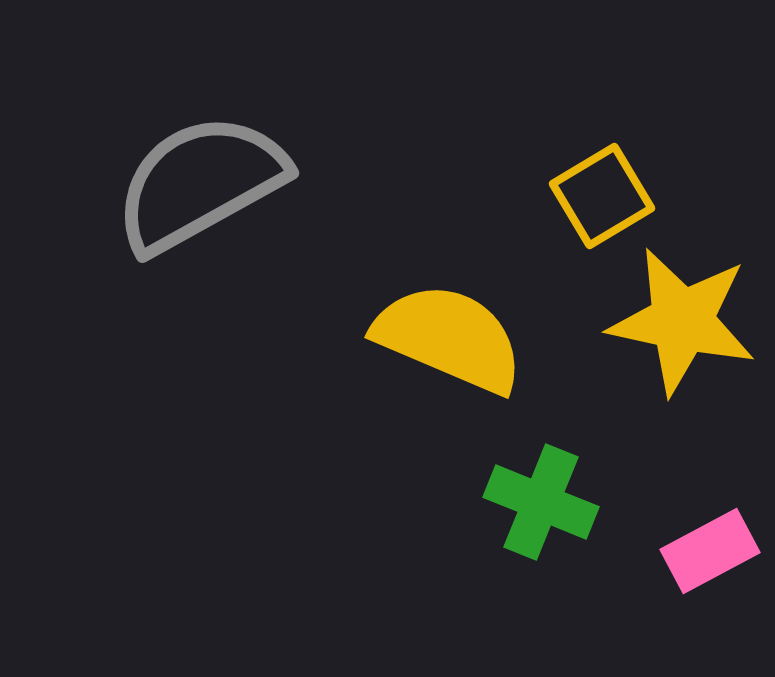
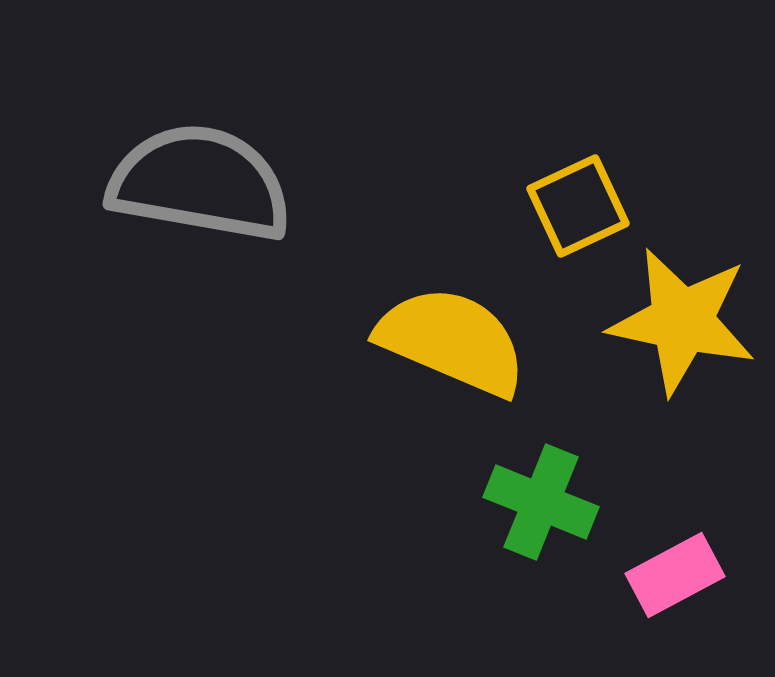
gray semicircle: rotated 39 degrees clockwise
yellow square: moved 24 px left, 10 px down; rotated 6 degrees clockwise
yellow semicircle: moved 3 px right, 3 px down
pink rectangle: moved 35 px left, 24 px down
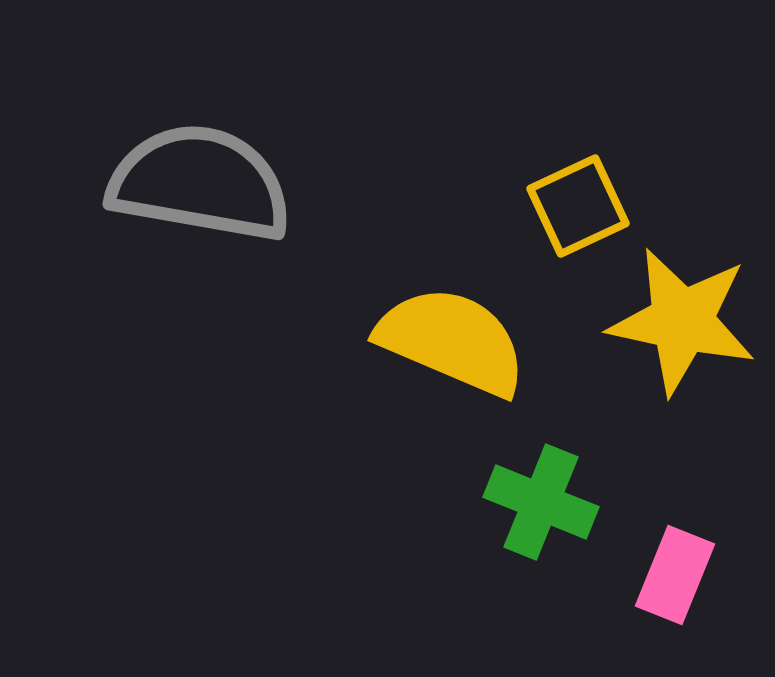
pink rectangle: rotated 40 degrees counterclockwise
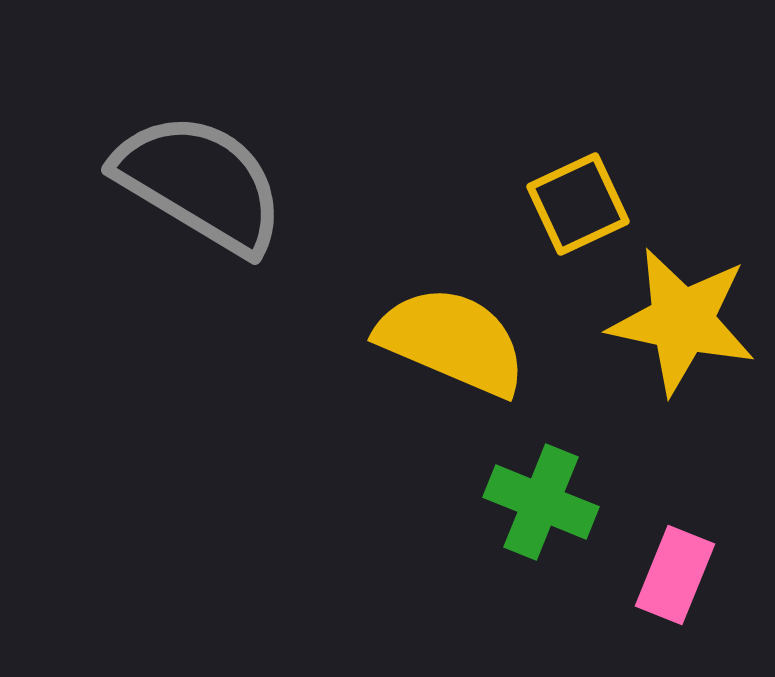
gray semicircle: rotated 21 degrees clockwise
yellow square: moved 2 px up
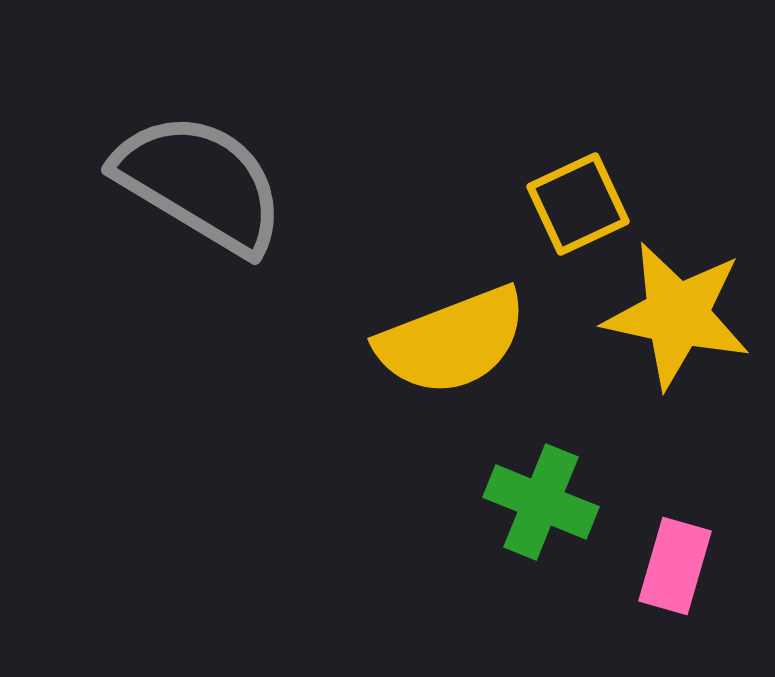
yellow star: moved 5 px left, 6 px up
yellow semicircle: rotated 136 degrees clockwise
pink rectangle: moved 9 px up; rotated 6 degrees counterclockwise
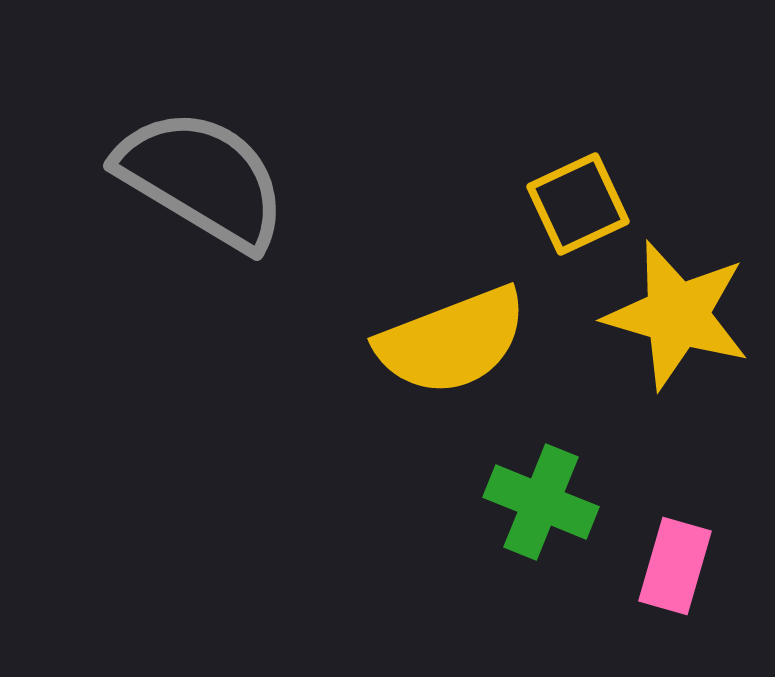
gray semicircle: moved 2 px right, 4 px up
yellow star: rotated 4 degrees clockwise
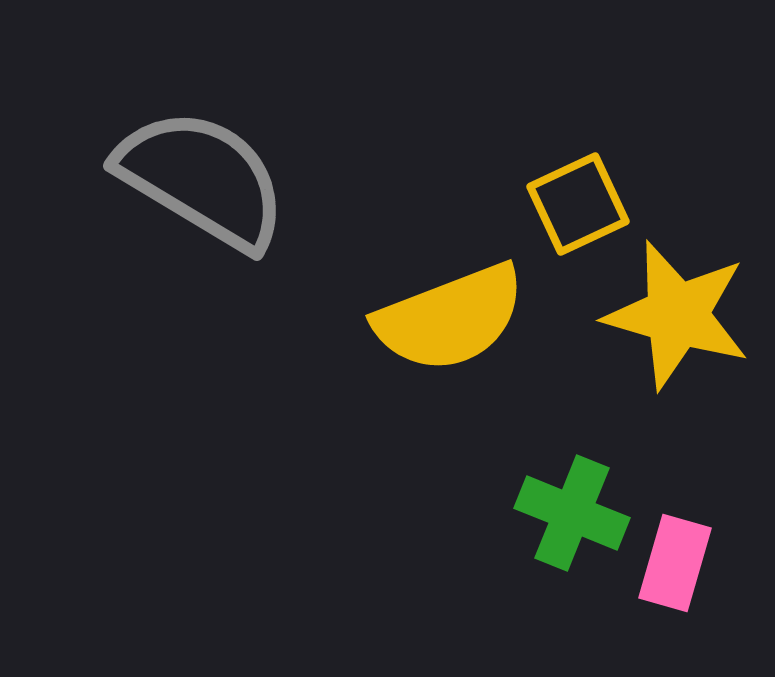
yellow semicircle: moved 2 px left, 23 px up
green cross: moved 31 px right, 11 px down
pink rectangle: moved 3 px up
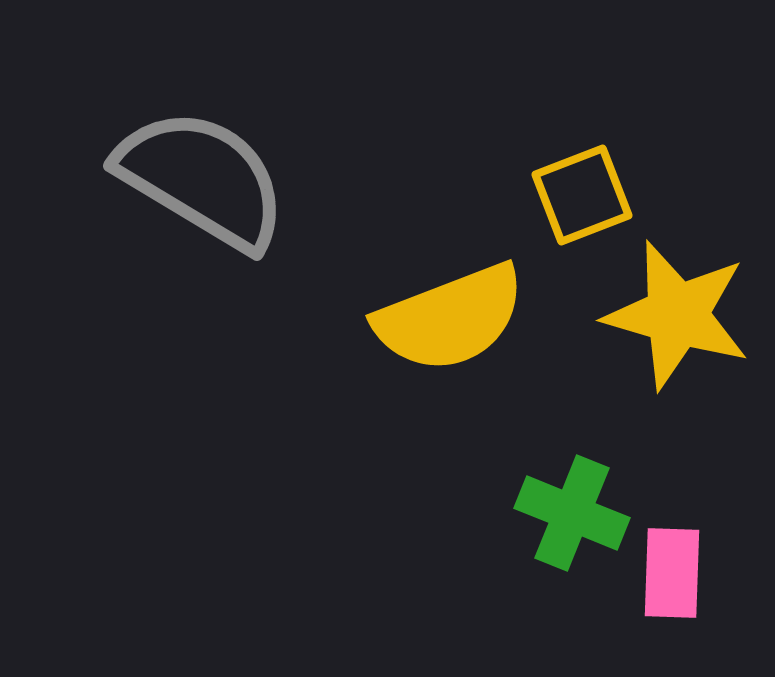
yellow square: moved 4 px right, 9 px up; rotated 4 degrees clockwise
pink rectangle: moved 3 px left, 10 px down; rotated 14 degrees counterclockwise
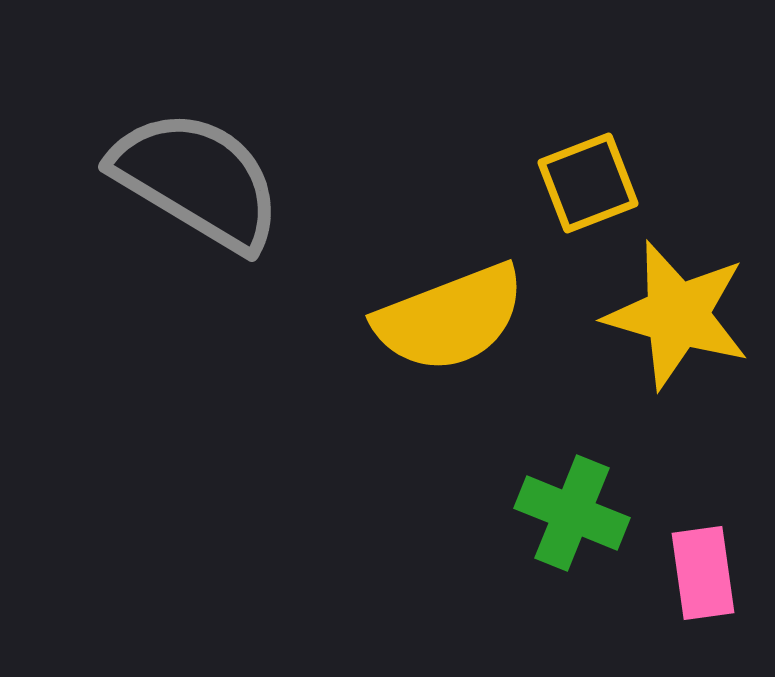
gray semicircle: moved 5 px left, 1 px down
yellow square: moved 6 px right, 12 px up
pink rectangle: moved 31 px right; rotated 10 degrees counterclockwise
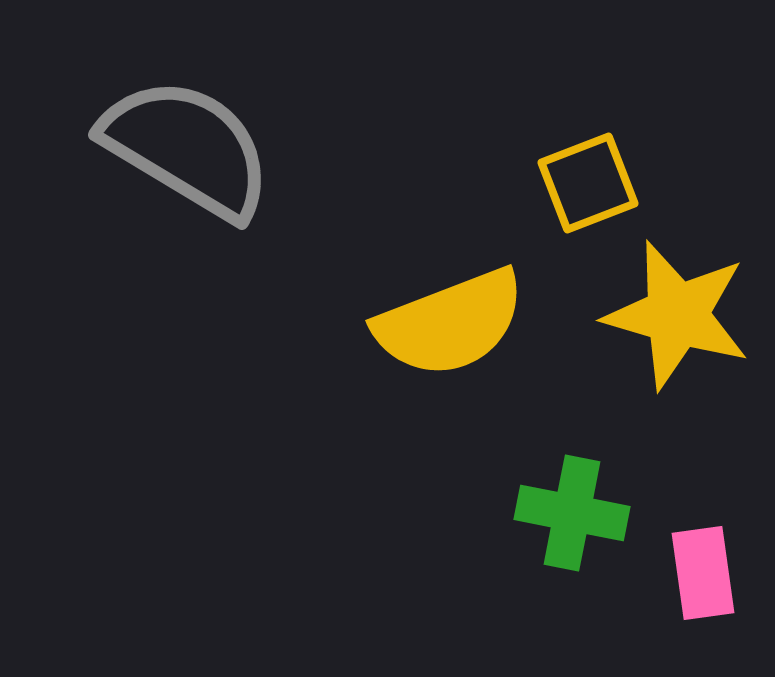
gray semicircle: moved 10 px left, 32 px up
yellow semicircle: moved 5 px down
green cross: rotated 11 degrees counterclockwise
